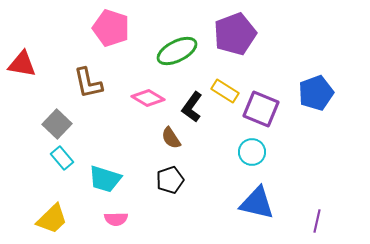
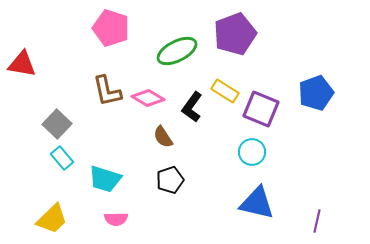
brown L-shape: moved 19 px right, 8 px down
brown semicircle: moved 8 px left, 1 px up
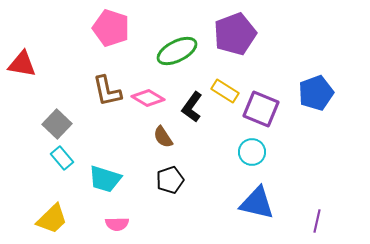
pink semicircle: moved 1 px right, 5 px down
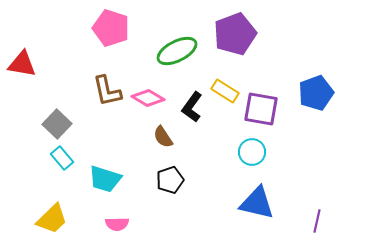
purple square: rotated 12 degrees counterclockwise
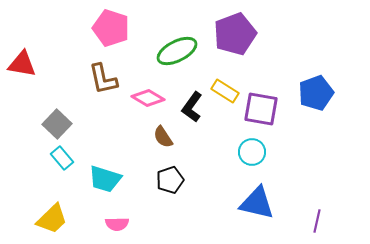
brown L-shape: moved 4 px left, 12 px up
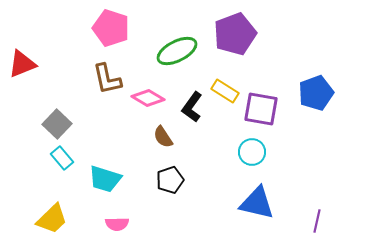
red triangle: rotated 32 degrees counterclockwise
brown L-shape: moved 4 px right
